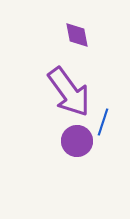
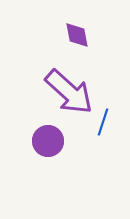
purple arrow: rotated 12 degrees counterclockwise
purple circle: moved 29 px left
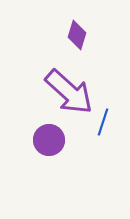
purple diamond: rotated 28 degrees clockwise
purple circle: moved 1 px right, 1 px up
